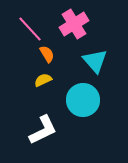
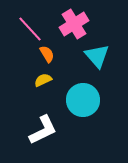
cyan triangle: moved 2 px right, 5 px up
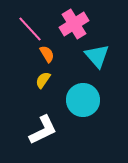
yellow semicircle: rotated 30 degrees counterclockwise
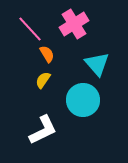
cyan triangle: moved 8 px down
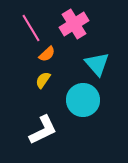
pink line: moved 1 px right, 1 px up; rotated 12 degrees clockwise
orange semicircle: rotated 78 degrees clockwise
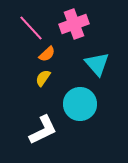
pink cross: rotated 12 degrees clockwise
pink line: rotated 12 degrees counterclockwise
yellow semicircle: moved 2 px up
cyan circle: moved 3 px left, 4 px down
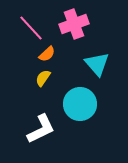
white L-shape: moved 2 px left, 1 px up
